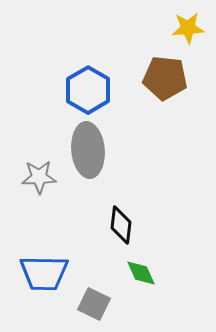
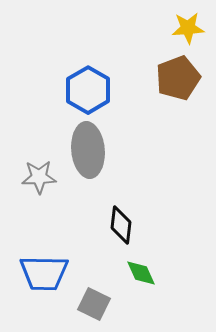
brown pentagon: moved 13 px right; rotated 27 degrees counterclockwise
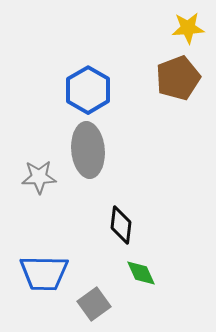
gray square: rotated 28 degrees clockwise
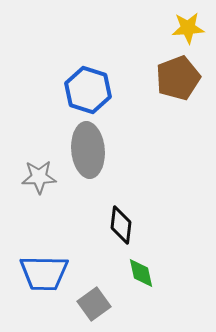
blue hexagon: rotated 12 degrees counterclockwise
green diamond: rotated 12 degrees clockwise
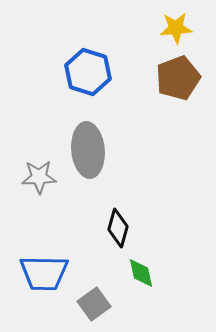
yellow star: moved 12 px left
blue hexagon: moved 18 px up
black diamond: moved 3 px left, 3 px down; rotated 9 degrees clockwise
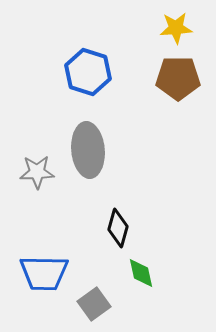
brown pentagon: rotated 21 degrees clockwise
gray star: moved 2 px left, 5 px up
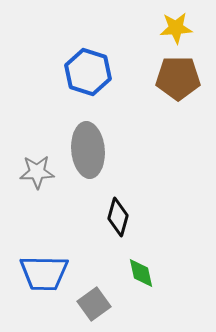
black diamond: moved 11 px up
